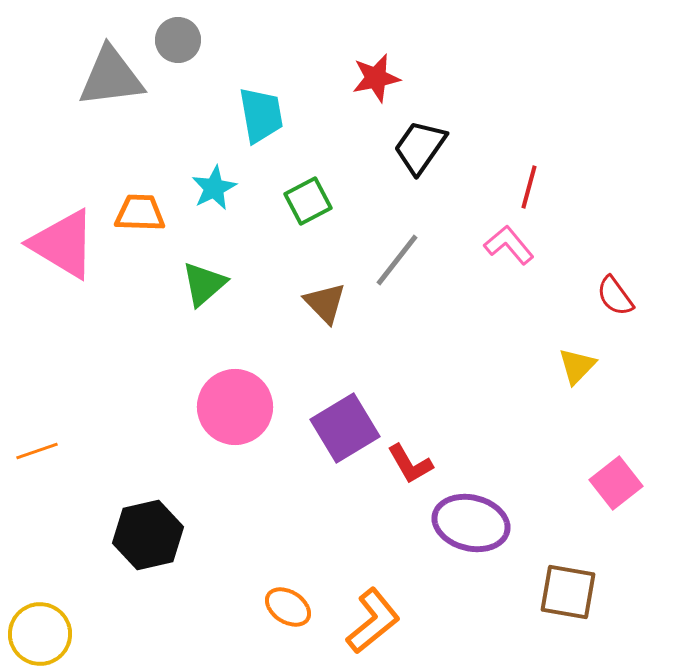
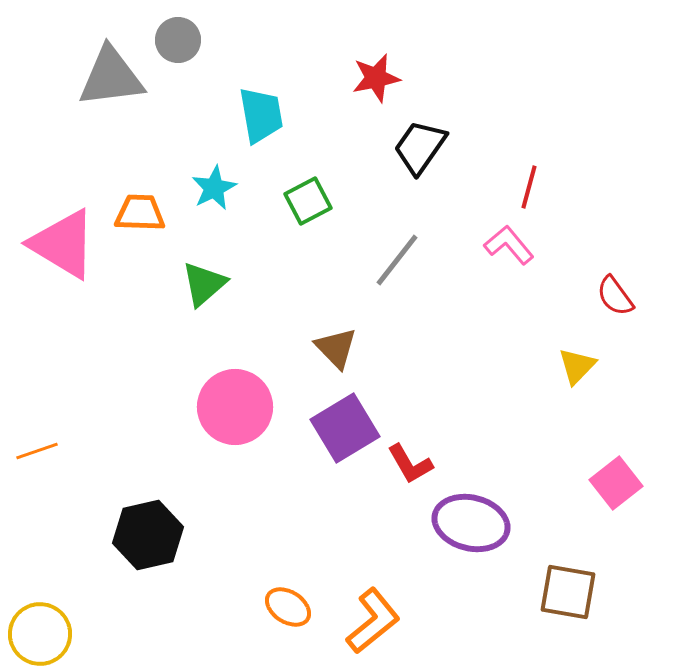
brown triangle: moved 11 px right, 45 px down
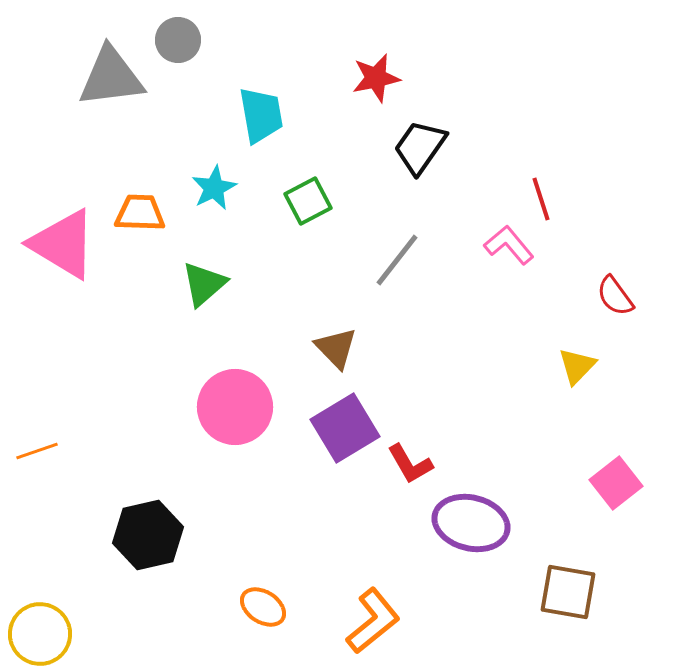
red line: moved 12 px right, 12 px down; rotated 33 degrees counterclockwise
orange ellipse: moved 25 px left
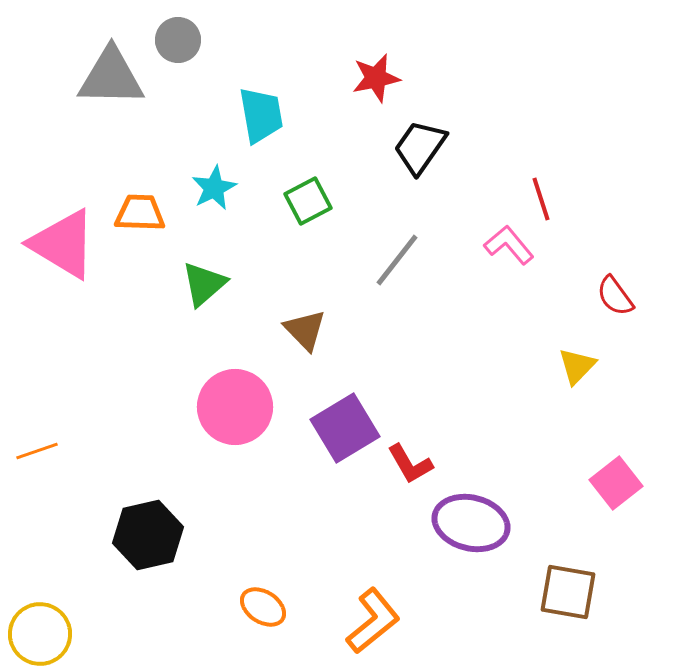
gray triangle: rotated 8 degrees clockwise
brown triangle: moved 31 px left, 18 px up
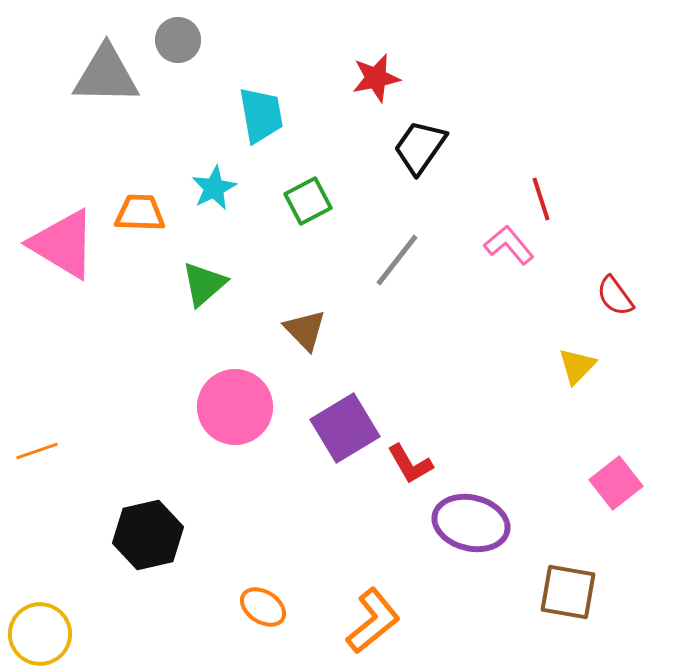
gray triangle: moved 5 px left, 2 px up
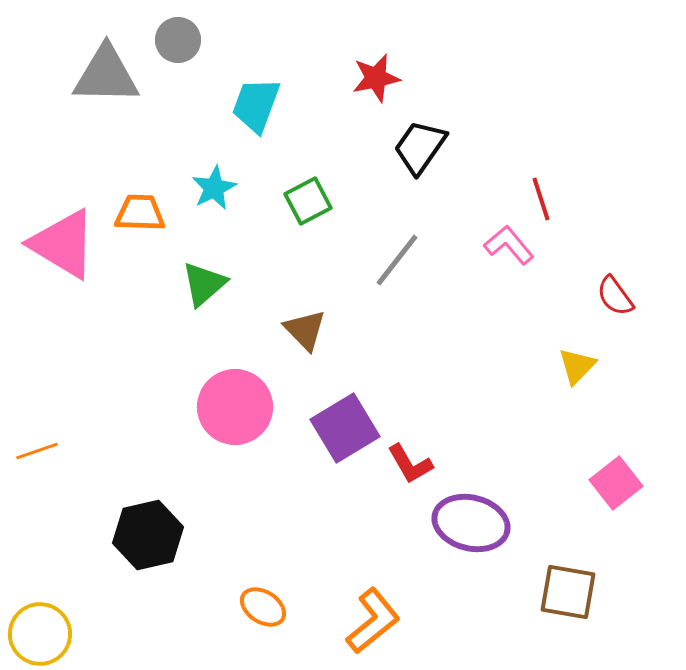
cyan trapezoid: moved 5 px left, 10 px up; rotated 150 degrees counterclockwise
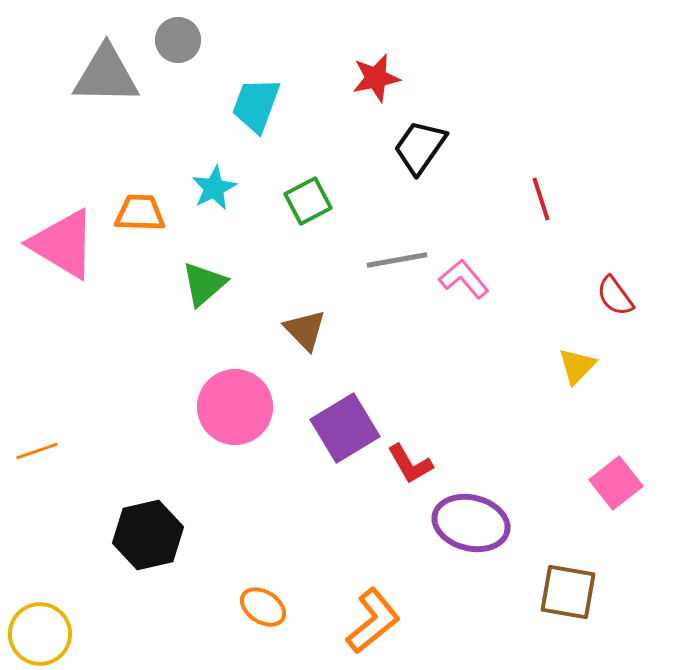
pink L-shape: moved 45 px left, 34 px down
gray line: rotated 42 degrees clockwise
